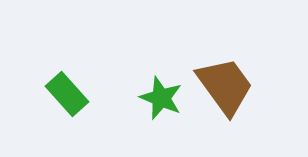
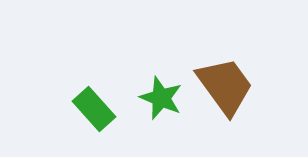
green rectangle: moved 27 px right, 15 px down
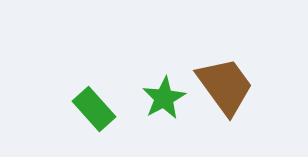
green star: moved 3 px right; rotated 21 degrees clockwise
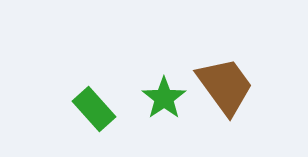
green star: rotated 6 degrees counterclockwise
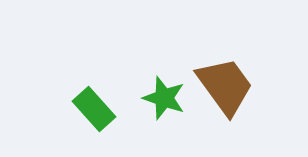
green star: rotated 18 degrees counterclockwise
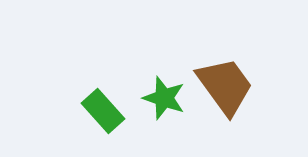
green rectangle: moved 9 px right, 2 px down
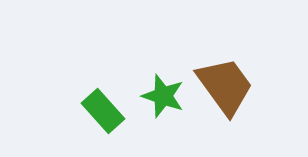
green star: moved 1 px left, 2 px up
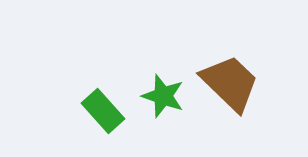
brown trapezoid: moved 5 px right, 3 px up; rotated 10 degrees counterclockwise
